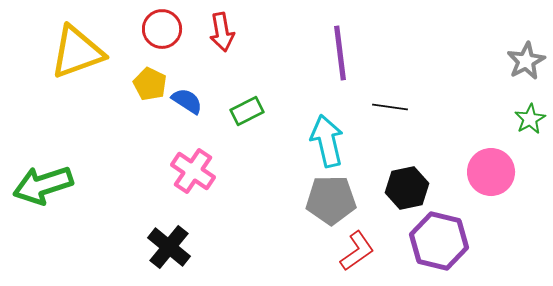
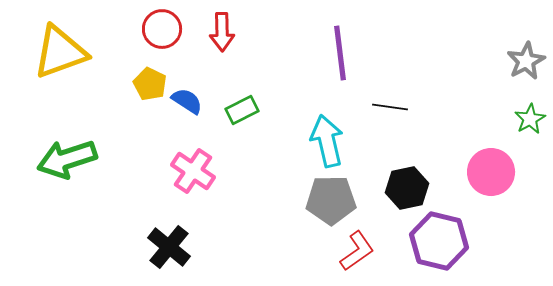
red arrow: rotated 9 degrees clockwise
yellow triangle: moved 17 px left
green rectangle: moved 5 px left, 1 px up
green arrow: moved 24 px right, 26 px up
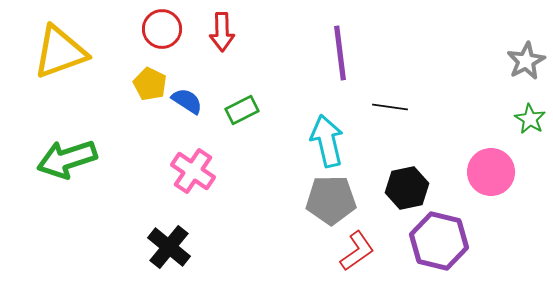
green star: rotated 12 degrees counterclockwise
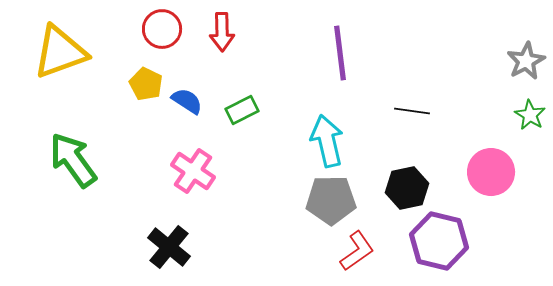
yellow pentagon: moved 4 px left
black line: moved 22 px right, 4 px down
green star: moved 4 px up
green arrow: moved 6 px right, 1 px down; rotated 72 degrees clockwise
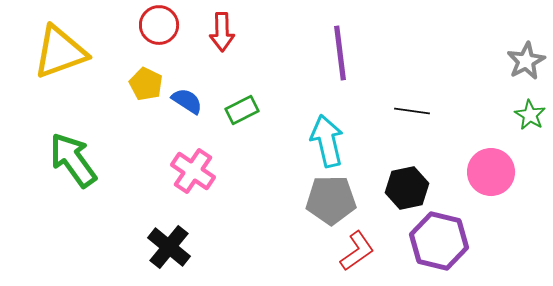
red circle: moved 3 px left, 4 px up
